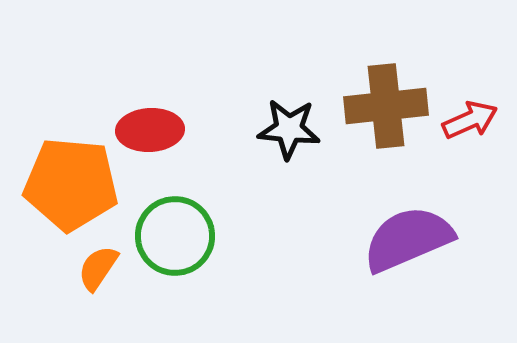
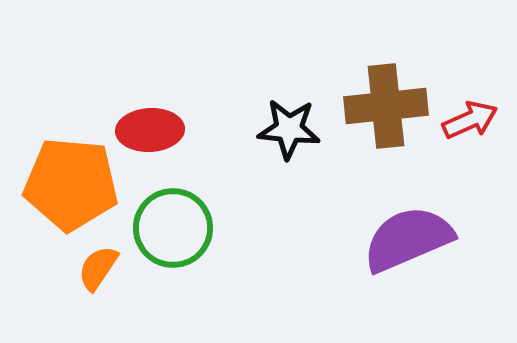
green circle: moved 2 px left, 8 px up
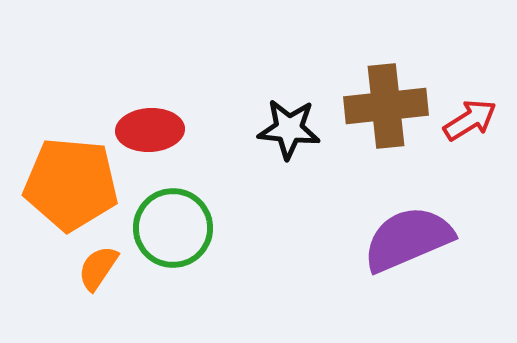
red arrow: rotated 8 degrees counterclockwise
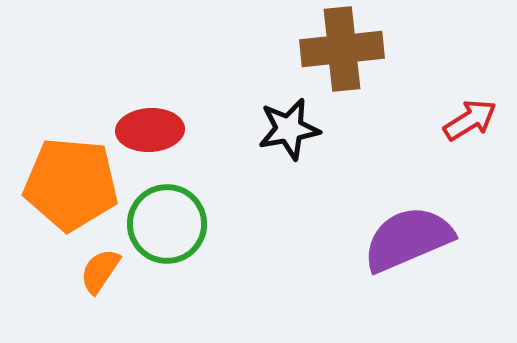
brown cross: moved 44 px left, 57 px up
black star: rotated 16 degrees counterclockwise
green circle: moved 6 px left, 4 px up
orange semicircle: moved 2 px right, 3 px down
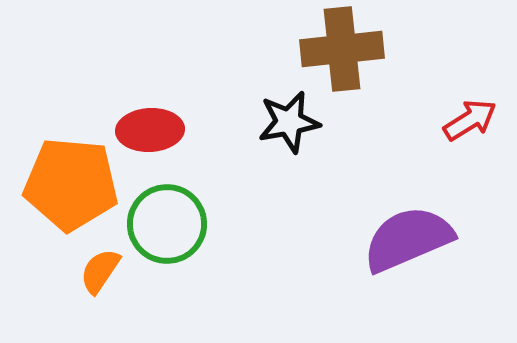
black star: moved 7 px up
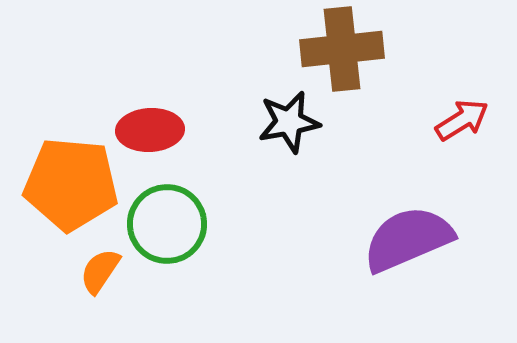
red arrow: moved 8 px left
